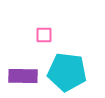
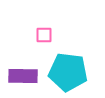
cyan pentagon: moved 1 px right
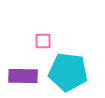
pink square: moved 1 px left, 6 px down
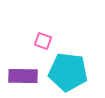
pink square: rotated 18 degrees clockwise
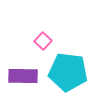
pink square: rotated 24 degrees clockwise
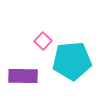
cyan pentagon: moved 4 px right, 11 px up; rotated 12 degrees counterclockwise
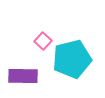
cyan pentagon: moved 2 px up; rotated 9 degrees counterclockwise
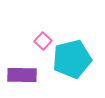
purple rectangle: moved 1 px left, 1 px up
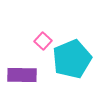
cyan pentagon: rotated 9 degrees counterclockwise
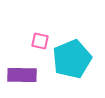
pink square: moved 3 px left; rotated 30 degrees counterclockwise
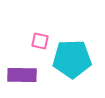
cyan pentagon: rotated 21 degrees clockwise
